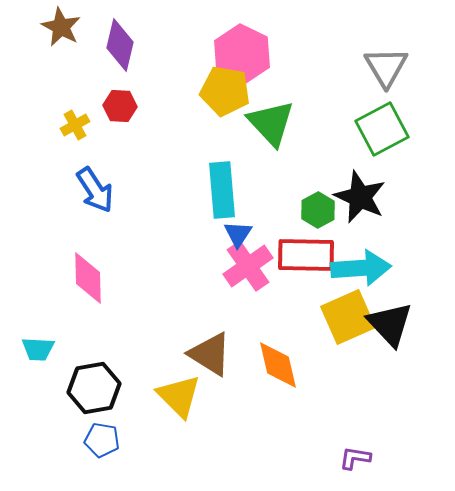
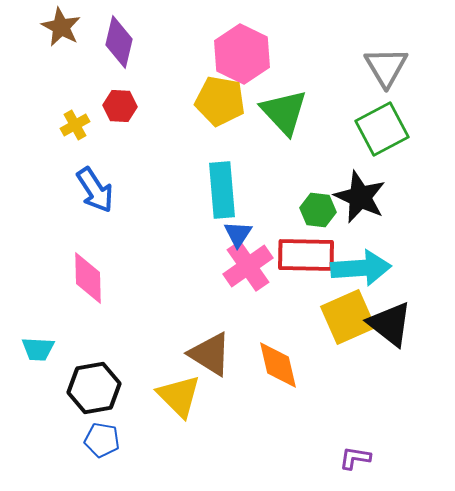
purple diamond: moved 1 px left, 3 px up
yellow pentagon: moved 5 px left, 10 px down
green triangle: moved 13 px right, 11 px up
green hexagon: rotated 24 degrees counterclockwise
black triangle: rotated 9 degrees counterclockwise
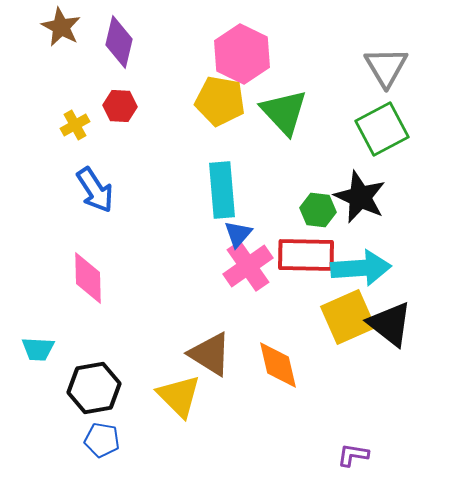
blue triangle: rotated 8 degrees clockwise
purple L-shape: moved 2 px left, 3 px up
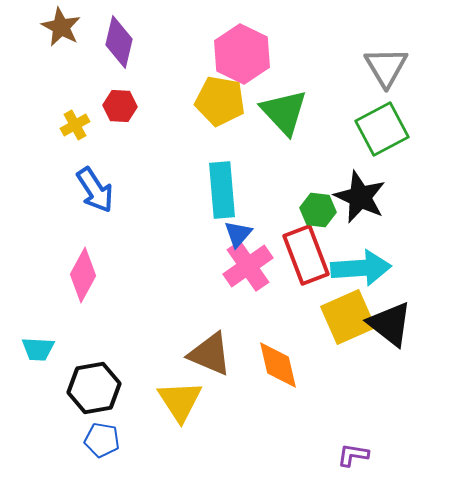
red rectangle: rotated 68 degrees clockwise
pink diamond: moved 5 px left, 3 px up; rotated 30 degrees clockwise
brown triangle: rotated 9 degrees counterclockwise
yellow triangle: moved 1 px right, 5 px down; rotated 12 degrees clockwise
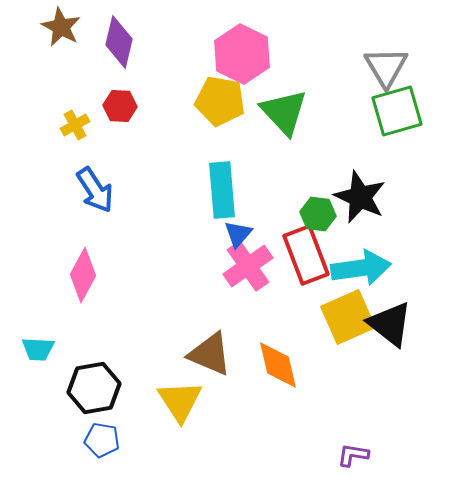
green square: moved 15 px right, 18 px up; rotated 12 degrees clockwise
green hexagon: moved 4 px down
cyan arrow: rotated 4 degrees counterclockwise
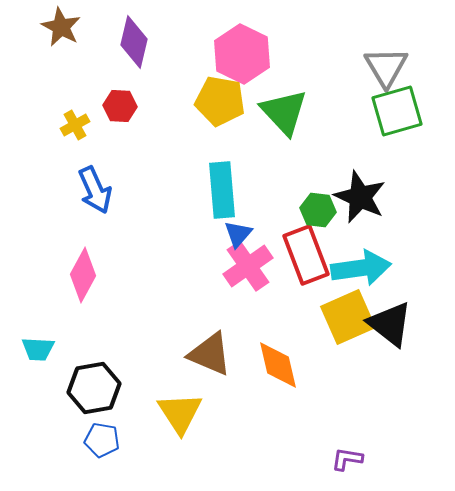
purple diamond: moved 15 px right
blue arrow: rotated 9 degrees clockwise
green hexagon: moved 4 px up
yellow triangle: moved 12 px down
purple L-shape: moved 6 px left, 4 px down
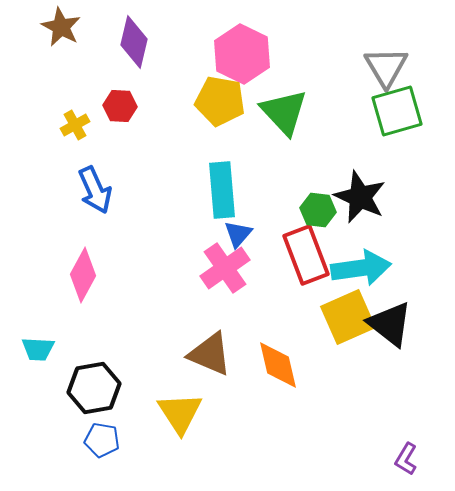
pink cross: moved 23 px left, 2 px down
purple L-shape: moved 59 px right; rotated 68 degrees counterclockwise
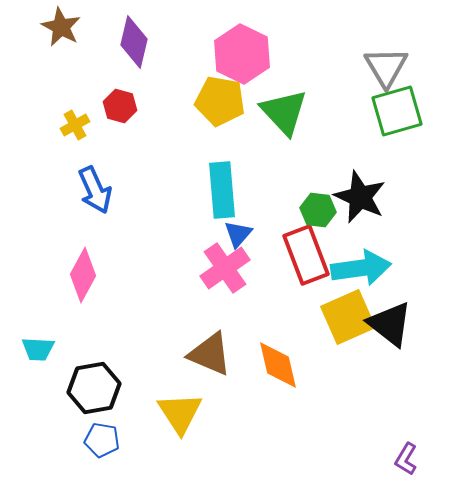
red hexagon: rotated 12 degrees clockwise
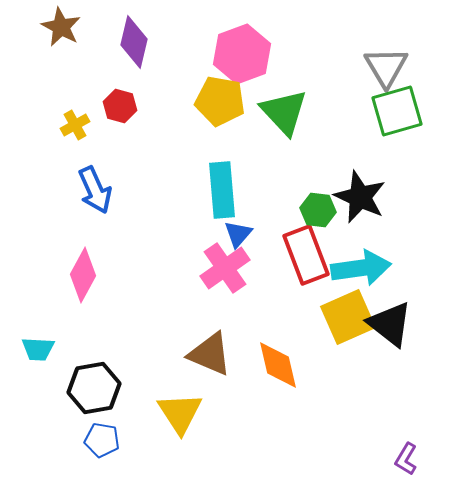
pink hexagon: rotated 14 degrees clockwise
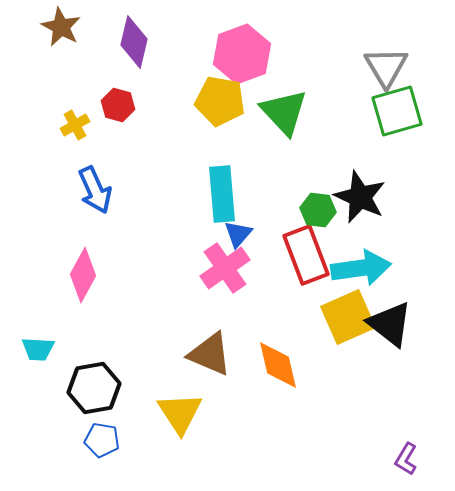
red hexagon: moved 2 px left, 1 px up
cyan rectangle: moved 4 px down
